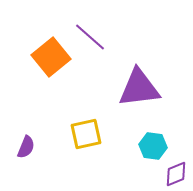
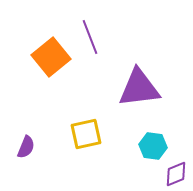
purple line: rotated 28 degrees clockwise
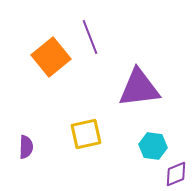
purple semicircle: rotated 20 degrees counterclockwise
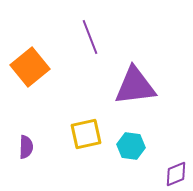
orange square: moved 21 px left, 10 px down
purple triangle: moved 4 px left, 2 px up
cyan hexagon: moved 22 px left
